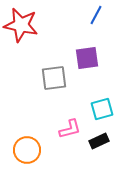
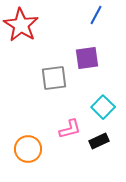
red star: rotated 20 degrees clockwise
cyan square: moved 1 px right, 2 px up; rotated 30 degrees counterclockwise
orange circle: moved 1 px right, 1 px up
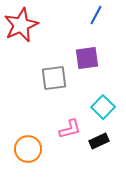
red star: rotated 16 degrees clockwise
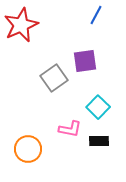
purple square: moved 2 px left, 3 px down
gray square: rotated 28 degrees counterclockwise
cyan square: moved 5 px left
pink L-shape: rotated 25 degrees clockwise
black rectangle: rotated 24 degrees clockwise
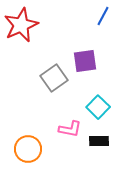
blue line: moved 7 px right, 1 px down
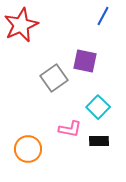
purple square: rotated 20 degrees clockwise
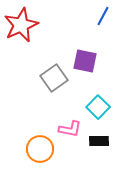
orange circle: moved 12 px right
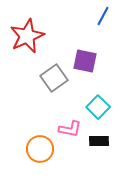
red star: moved 6 px right, 11 px down
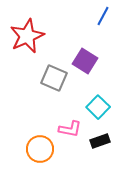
purple square: rotated 20 degrees clockwise
gray square: rotated 32 degrees counterclockwise
black rectangle: moved 1 px right; rotated 18 degrees counterclockwise
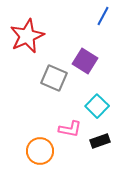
cyan square: moved 1 px left, 1 px up
orange circle: moved 2 px down
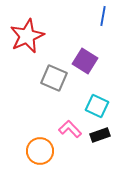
blue line: rotated 18 degrees counterclockwise
cyan square: rotated 20 degrees counterclockwise
pink L-shape: rotated 145 degrees counterclockwise
black rectangle: moved 6 px up
